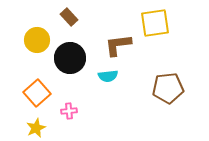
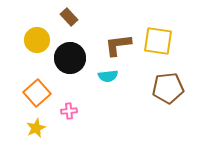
yellow square: moved 3 px right, 18 px down; rotated 16 degrees clockwise
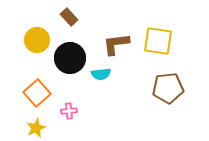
brown L-shape: moved 2 px left, 1 px up
cyan semicircle: moved 7 px left, 2 px up
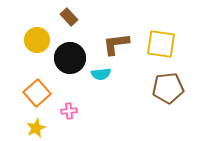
yellow square: moved 3 px right, 3 px down
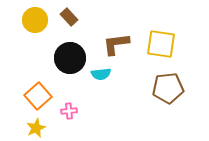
yellow circle: moved 2 px left, 20 px up
orange square: moved 1 px right, 3 px down
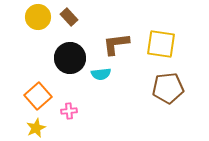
yellow circle: moved 3 px right, 3 px up
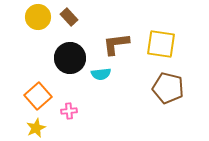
brown pentagon: rotated 20 degrees clockwise
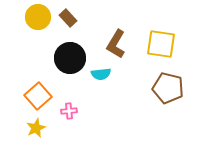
brown rectangle: moved 1 px left, 1 px down
brown L-shape: rotated 52 degrees counterclockwise
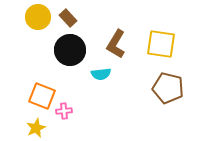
black circle: moved 8 px up
orange square: moved 4 px right; rotated 28 degrees counterclockwise
pink cross: moved 5 px left
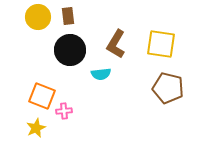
brown rectangle: moved 2 px up; rotated 36 degrees clockwise
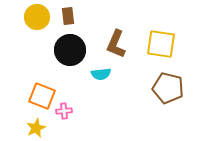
yellow circle: moved 1 px left
brown L-shape: rotated 8 degrees counterclockwise
